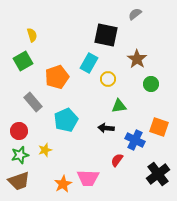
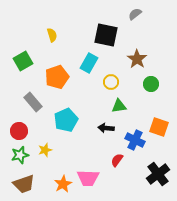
yellow semicircle: moved 20 px right
yellow circle: moved 3 px right, 3 px down
brown trapezoid: moved 5 px right, 3 px down
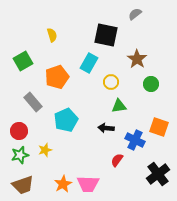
pink trapezoid: moved 6 px down
brown trapezoid: moved 1 px left, 1 px down
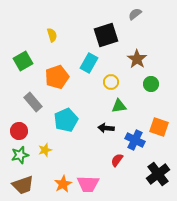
black square: rotated 30 degrees counterclockwise
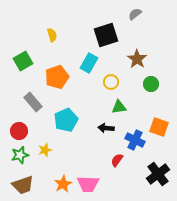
green triangle: moved 1 px down
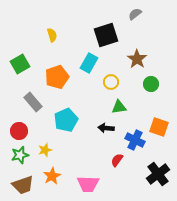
green square: moved 3 px left, 3 px down
orange star: moved 11 px left, 8 px up
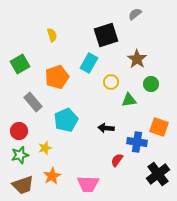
green triangle: moved 10 px right, 7 px up
blue cross: moved 2 px right, 2 px down; rotated 18 degrees counterclockwise
yellow star: moved 2 px up
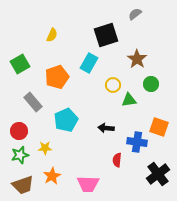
yellow semicircle: rotated 40 degrees clockwise
yellow circle: moved 2 px right, 3 px down
yellow star: rotated 16 degrees clockwise
red semicircle: rotated 32 degrees counterclockwise
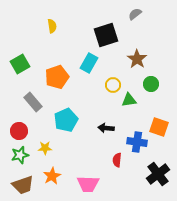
yellow semicircle: moved 9 px up; rotated 32 degrees counterclockwise
